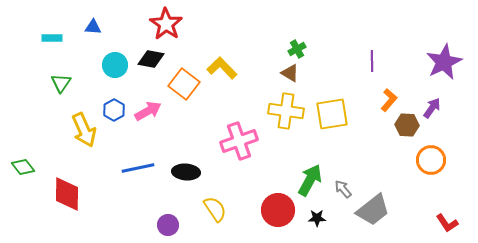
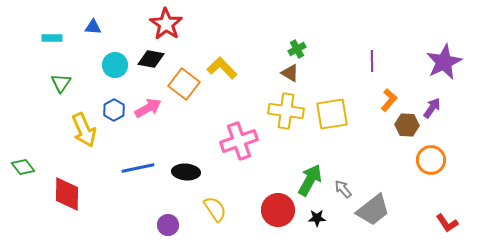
pink arrow: moved 3 px up
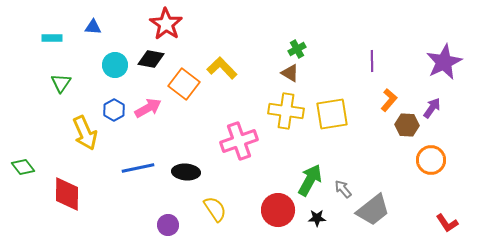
yellow arrow: moved 1 px right, 3 px down
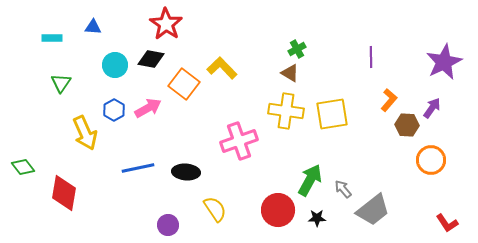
purple line: moved 1 px left, 4 px up
red diamond: moved 3 px left, 1 px up; rotated 9 degrees clockwise
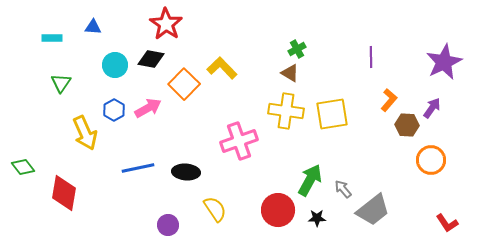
orange square: rotated 8 degrees clockwise
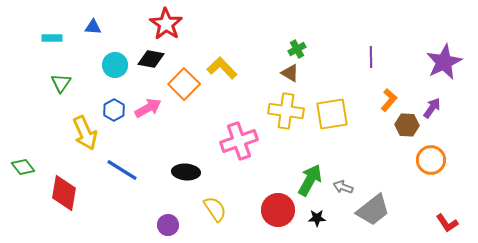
blue line: moved 16 px left, 2 px down; rotated 44 degrees clockwise
gray arrow: moved 2 px up; rotated 30 degrees counterclockwise
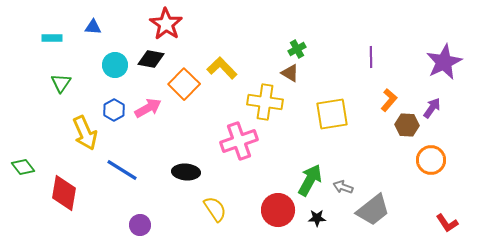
yellow cross: moved 21 px left, 9 px up
purple circle: moved 28 px left
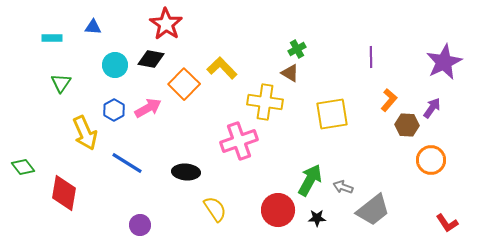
blue line: moved 5 px right, 7 px up
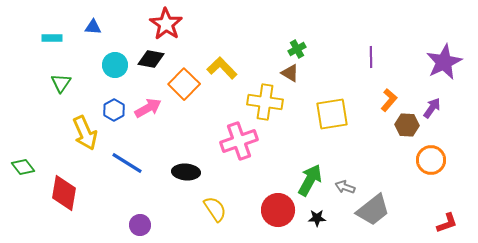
gray arrow: moved 2 px right
red L-shape: rotated 75 degrees counterclockwise
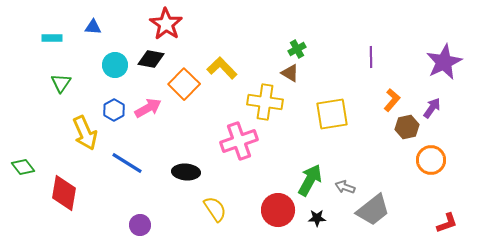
orange L-shape: moved 3 px right
brown hexagon: moved 2 px down; rotated 15 degrees counterclockwise
